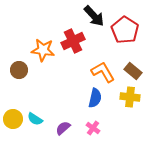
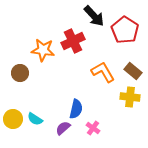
brown circle: moved 1 px right, 3 px down
blue semicircle: moved 19 px left, 11 px down
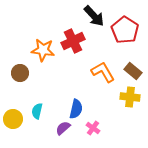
cyan semicircle: moved 2 px right, 8 px up; rotated 70 degrees clockwise
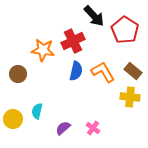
brown circle: moved 2 px left, 1 px down
blue semicircle: moved 38 px up
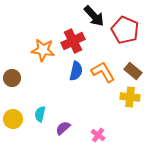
red pentagon: rotated 8 degrees counterclockwise
brown circle: moved 6 px left, 4 px down
cyan semicircle: moved 3 px right, 3 px down
pink cross: moved 5 px right, 7 px down
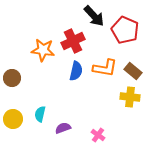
orange L-shape: moved 2 px right, 4 px up; rotated 130 degrees clockwise
purple semicircle: rotated 21 degrees clockwise
